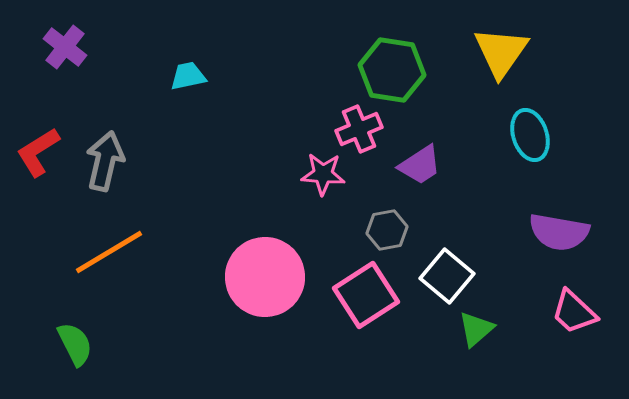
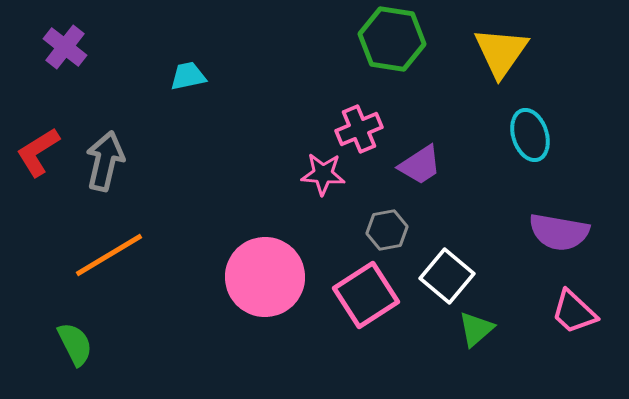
green hexagon: moved 31 px up
orange line: moved 3 px down
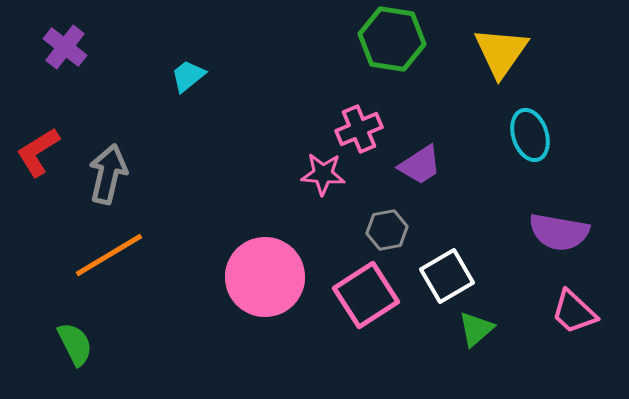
cyan trapezoid: rotated 27 degrees counterclockwise
gray arrow: moved 3 px right, 13 px down
white square: rotated 20 degrees clockwise
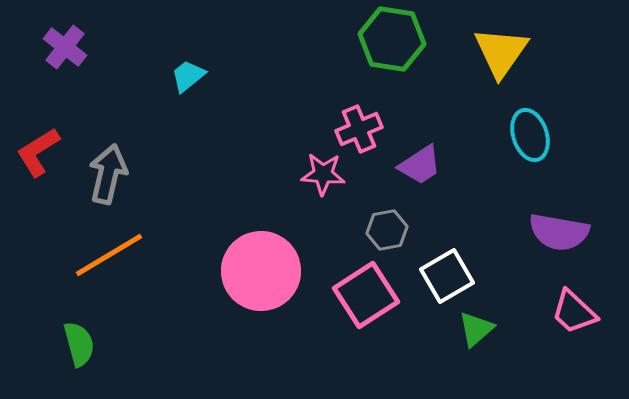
pink circle: moved 4 px left, 6 px up
green semicircle: moved 4 px right; rotated 12 degrees clockwise
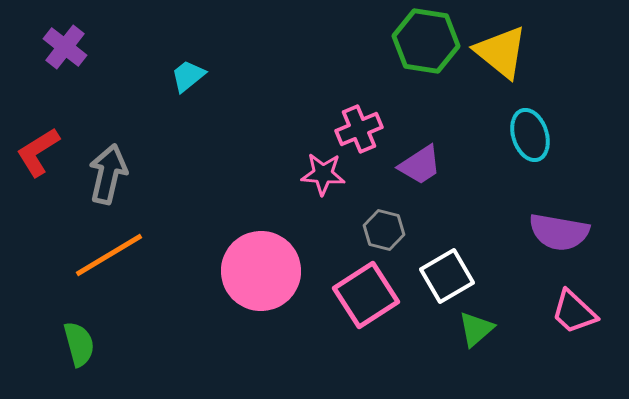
green hexagon: moved 34 px right, 2 px down
yellow triangle: rotated 26 degrees counterclockwise
gray hexagon: moved 3 px left; rotated 24 degrees clockwise
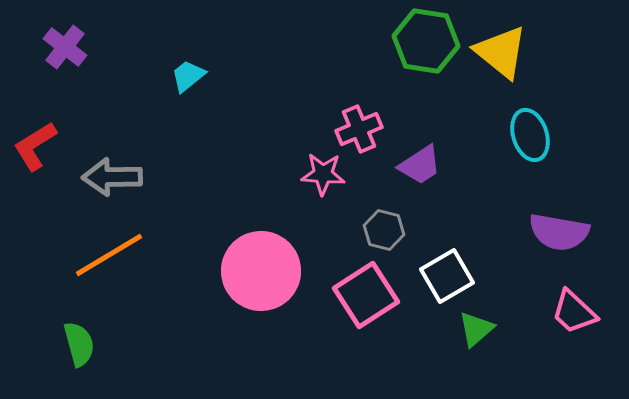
red L-shape: moved 3 px left, 6 px up
gray arrow: moved 4 px right, 3 px down; rotated 104 degrees counterclockwise
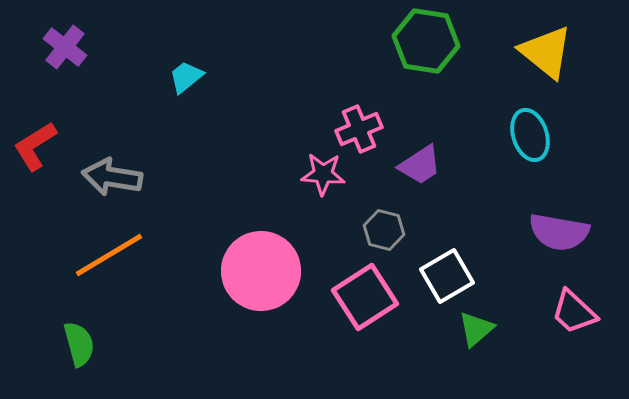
yellow triangle: moved 45 px right
cyan trapezoid: moved 2 px left, 1 px down
gray arrow: rotated 10 degrees clockwise
pink square: moved 1 px left, 2 px down
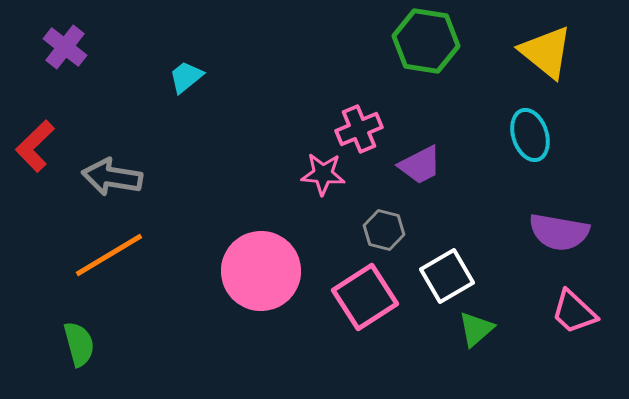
red L-shape: rotated 12 degrees counterclockwise
purple trapezoid: rotated 6 degrees clockwise
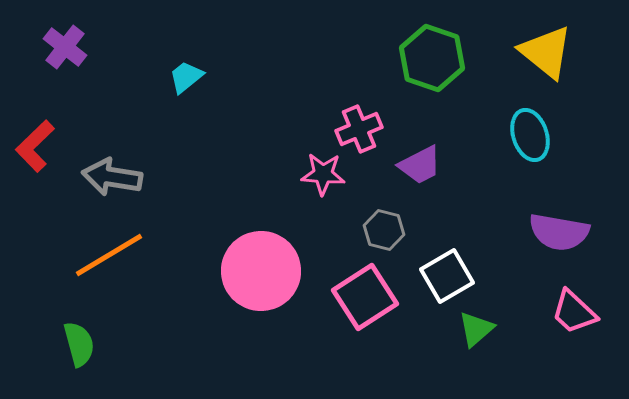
green hexagon: moved 6 px right, 17 px down; rotated 10 degrees clockwise
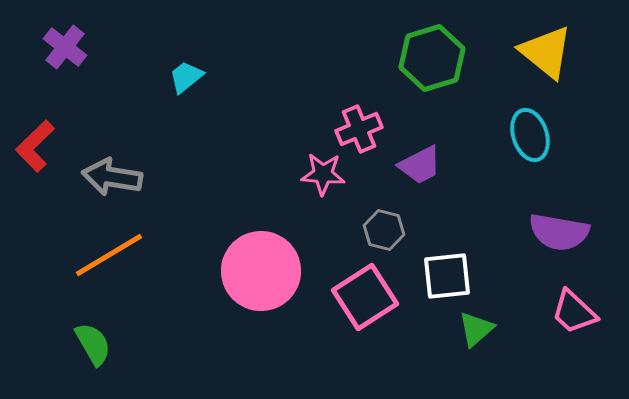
green hexagon: rotated 24 degrees clockwise
white square: rotated 24 degrees clockwise
green semicircle: moved 14 px right; rotated 15 degrees counterclockwise
